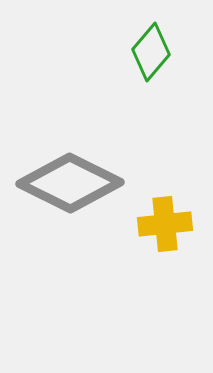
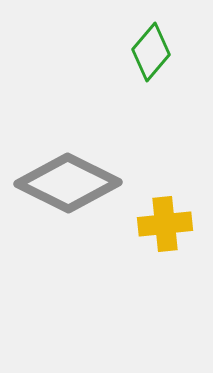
gray diamond: moved 2 px left
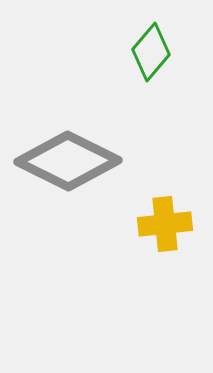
gray diamond: moved 22 px up
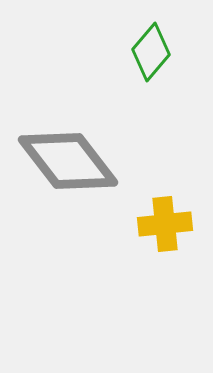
gray diamond: rotated 26 degrees clockwise
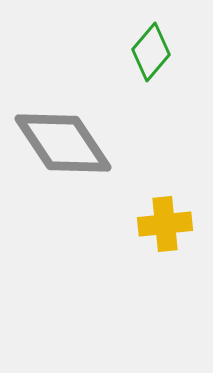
gray diamond: moved 5 px left, 18 px up; rotated 4 degrees clockwise
